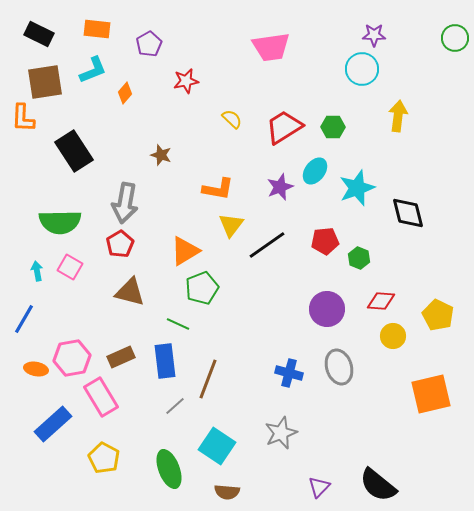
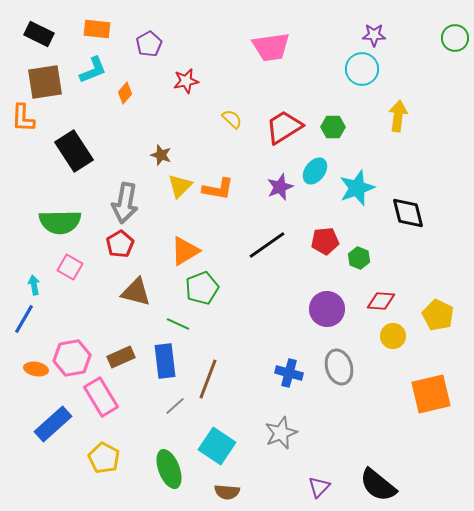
yellow triangle at (231, 225): moved 51 px left, 39 px up; rotated 8 degrees clockwise
cyan arrow at (37, 271): moved 3 px left, 14 px down
brown triangle at (130, 292): moved 6 px right
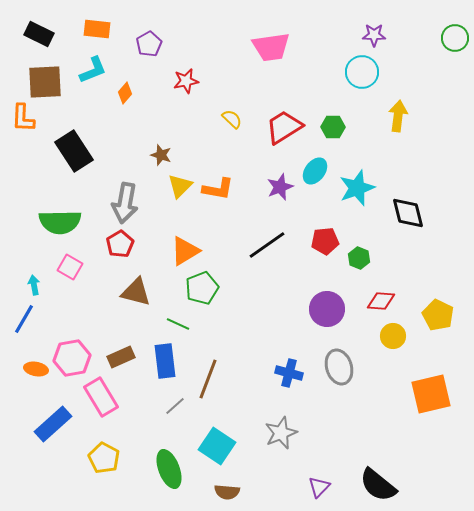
cyan circle at (362, 69): moved 3 px down
brown square at (45, 82): rotated 6 degrees clockwise
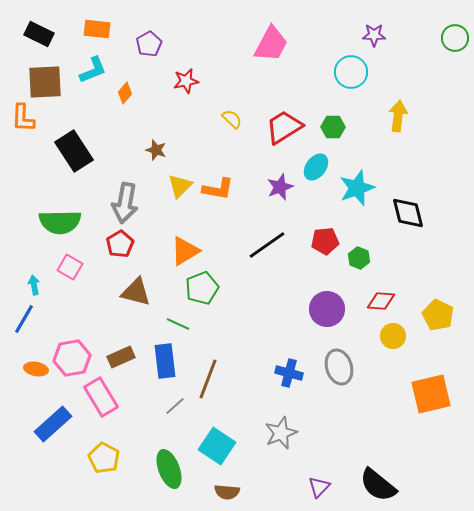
pink trapezoid at (271, 47): moved 3 px up; rotated 54 degrees counterclockwise
cyan circle at (362, 72): moved 11 px left
brown star at (161, 155): moved 5 px left, 5 px up
cyan ellipse at (315, 171): moved 1 px right, 4 px up
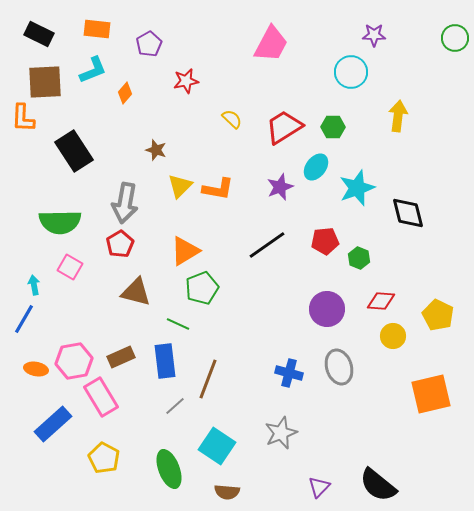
pink hexagon at (72, 358): moved 2 px right, 3 px down
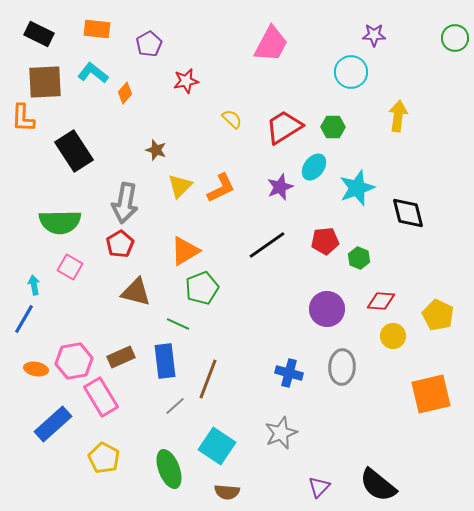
cyan L-shape at (93, 70): moved 3 px down; rotated 120 degrees counterclockwise
cyan ellipse at (316, 167): moved 2 px left
orange L-shape at (218, 189): moved 3 px right, 1 px up; rotated 36 degrees counterclockwise
gray ellipse at (339, 367): moved 3 px right; rotated 20 degrees clockwise
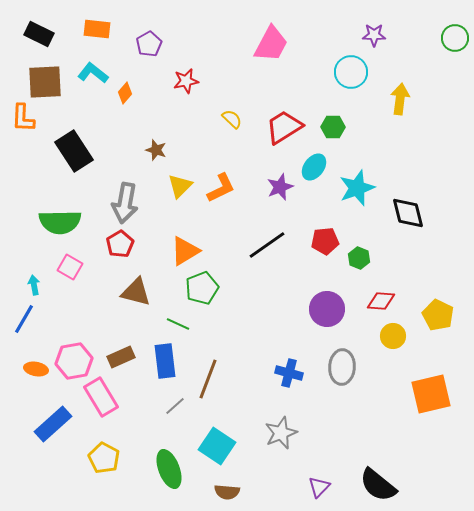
yellow arrow at (398, 116): moved 2 px right, 17 px up
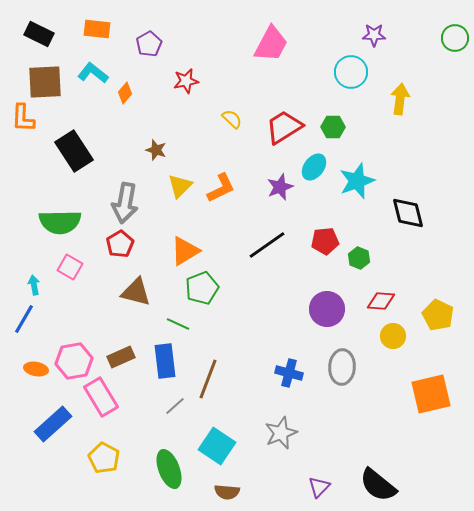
cyan star at (357, 188): moved 7 px up
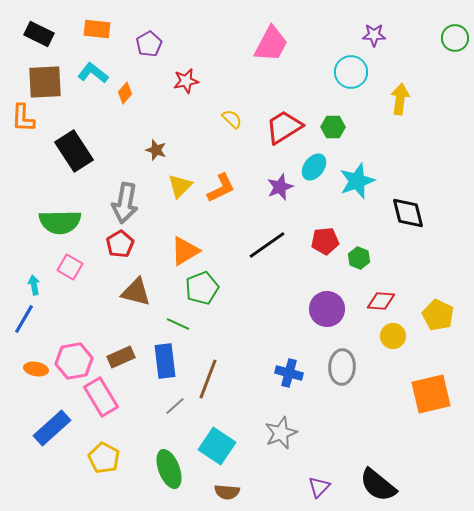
blue rectangle at (53, 424): moved 1 px left, 4 px down
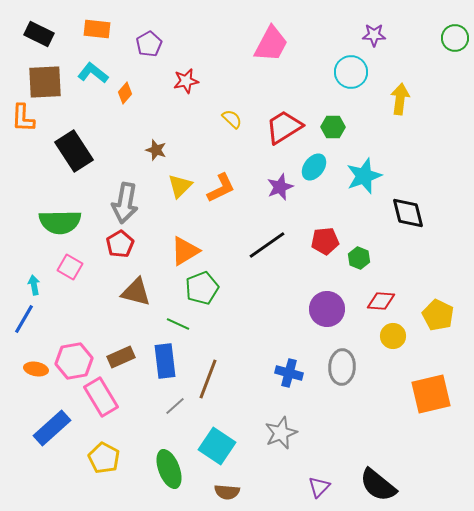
cyan star at (357, 181): moved 7 px right, 5 px up
